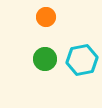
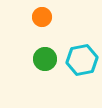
orange circle: moved 4 px left
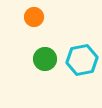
orange circle: moved 8 px left
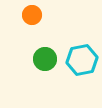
orange circle: moved 2 px left, 2 px up
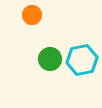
green circle: moved 5 px right
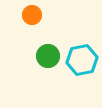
green circle: moved 2 px left, 3 px up
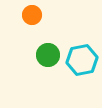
green circle: moved 1 px up
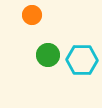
cyan hexagon: rotated 12 degrees clockwise
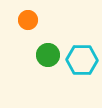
orange circle: moved 4 px left, 5 px down
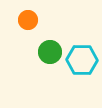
green circle: moved 2 px right, 3 px up
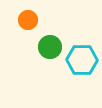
green circle: moved 5 px up
